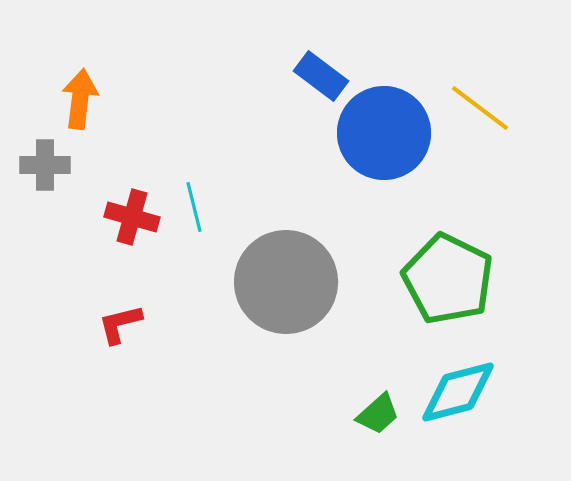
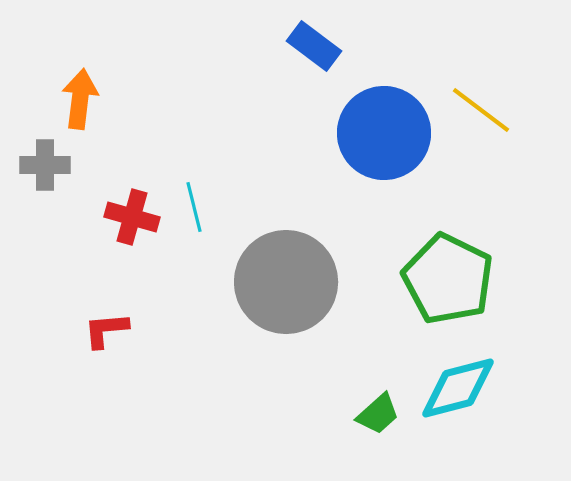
blue rectangle: moved 7 px left, 30 px up
yellow line: moved 1 px right, 2 px down
red L-shape: moved 14 px left, 6 px down; rotated 9 degrees clockwise
cyan diamond: moved 4 px up
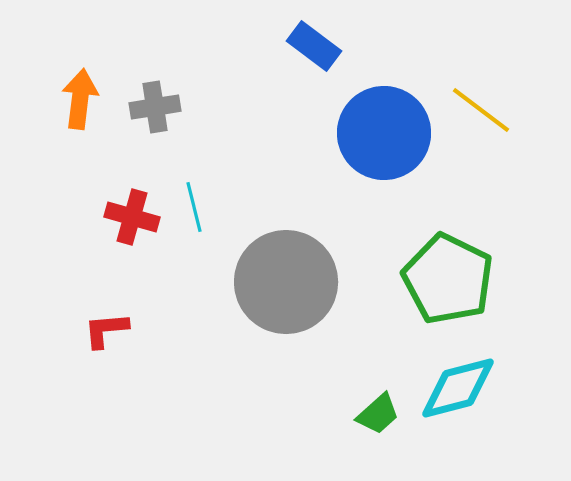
gray cross: moved 110 px right, 58 px up; rotated 9 degrees counterclockwise
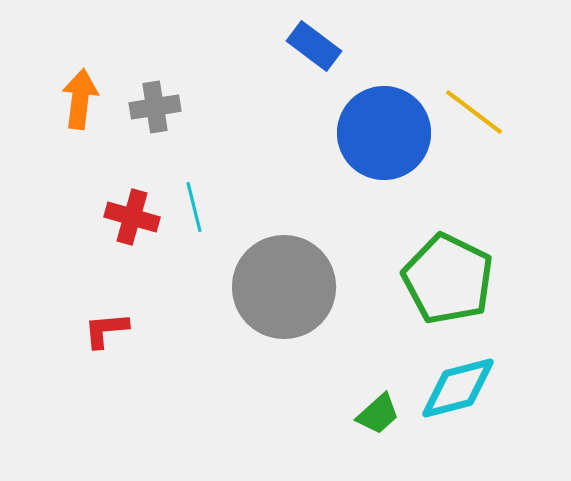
yellow line: moved 7 px left, 2 px down
gray circle: moved 2 px left, 5 px down
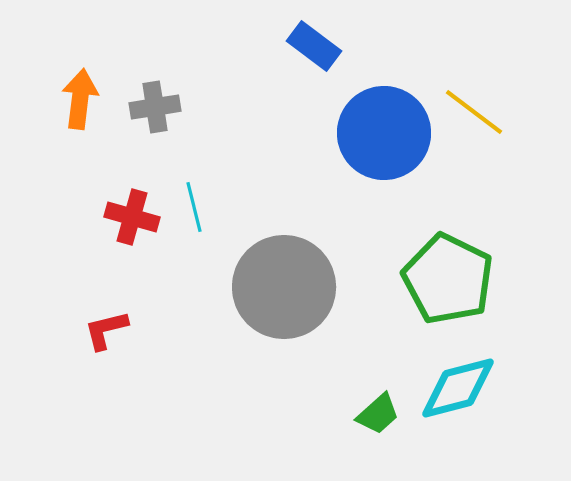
red L-shape: rotated 9 degrees counterclockwise
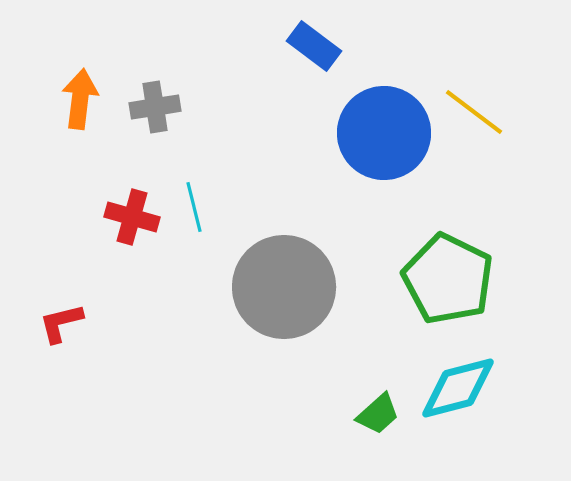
red L-shape: moved 45 px left, 7 px up
